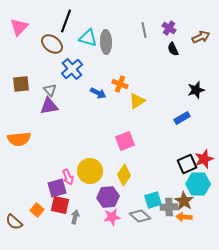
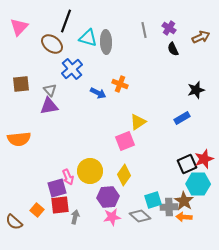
yellow triangle: moved 1 px right, 21 px down
red square: rotated 18 degrees counterclockwise
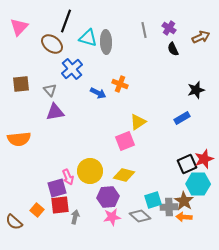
purple triangle: moved 6 px right, 6 px down
yellow diamond: rotated 70 degrees clockwise
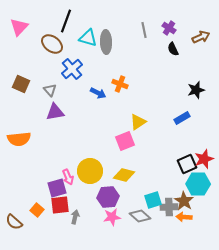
brown square: rotated 30 degrees clockwise
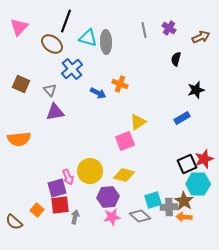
black semicircle: moved 3 px right, 10 px down; rotated 40 degrees clockwise
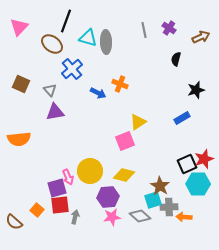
brown star: moved 24 px left, 15 px up
